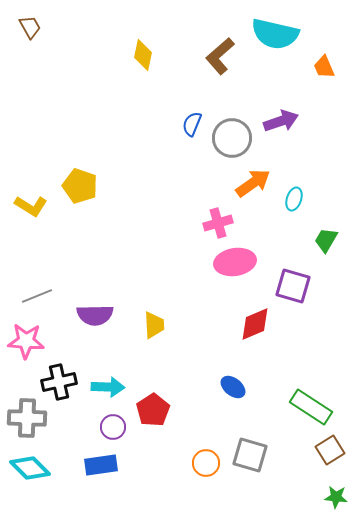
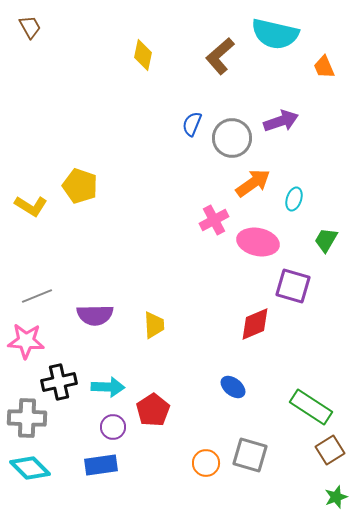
pink cross: moved 4 px left, 3 px up; rotated 12 degrees counterclockwise
pink ellipse: moved 23 px right, 20 px up; rotated 21 degrees clockwise
green star: rotated 25 degrees counterclockwise
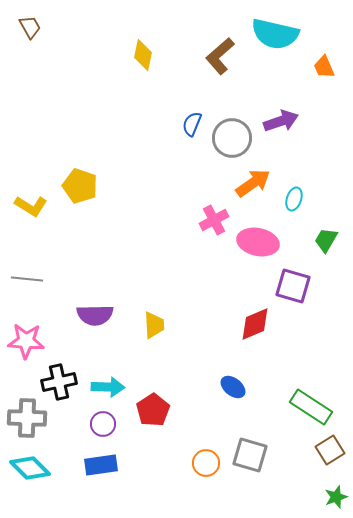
gray line: moved 10 px left, 17 px up; rotated 28 degrees clockwise
purple circle: moved 10 px left, 3 px up
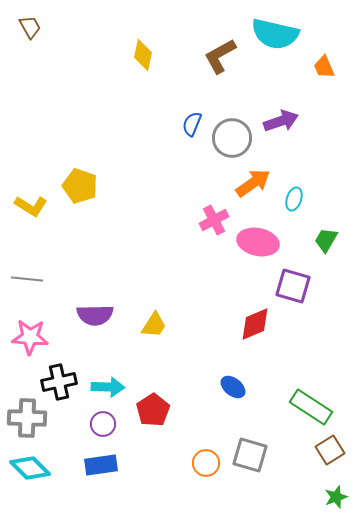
brown L-shape: rotated 12 degrees clockwise
yellow trapezoid: rotated 36 degrees clockwise
pink star: moved 4 px right, 4 px up
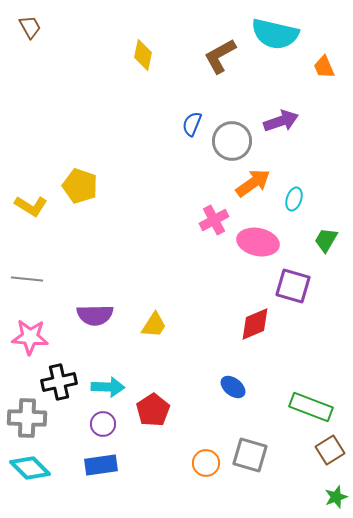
gray circle: moved 3 px down
green rectangle: rotated 12 degrees counterclockwise
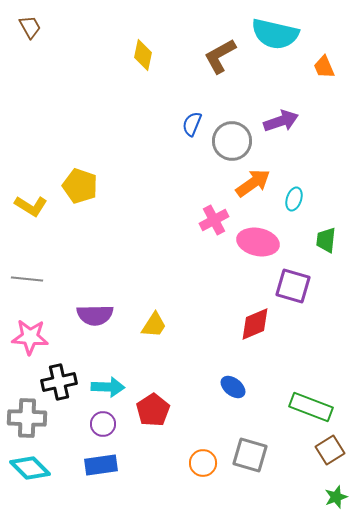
green trapezoid: rotated 24 degrees counterclockwise
orange circle: moved 3 px left
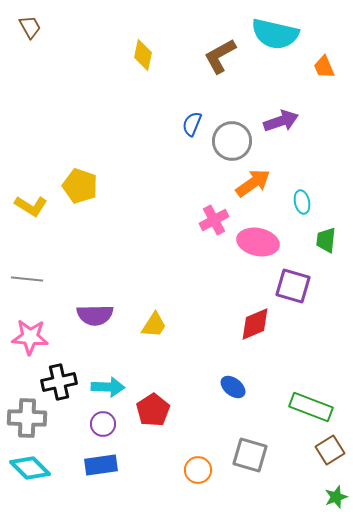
cyan ellipse: moved 8 px right, 3 px down; rotated 30 degrees counterclockwise
orange circle: moved 5 px left, 7 px down
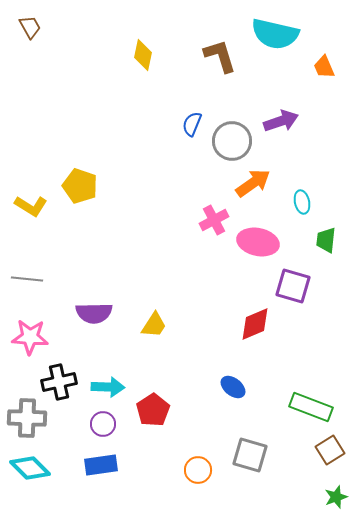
brown L-shape: rotated 102 degrees clockwise
purple semicircle: moved 1 px left, 2 px up
